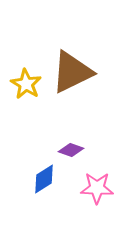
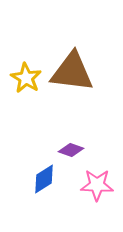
brown triangle: rotated 33 degrees clockwise
yellow star: moved 6 px up
pink star: moved 3 px up
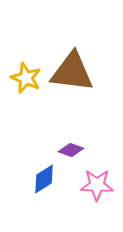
yellow star: rotated 8 degrees counterclockwise
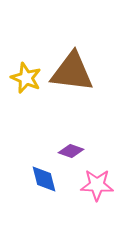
purple diamond: moved 1 px down
blue diamond: rotated 72 degrees counterclockwise
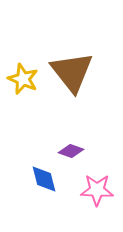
brown triangle: rotated 45 degrees clockwise
yellow star: moved 3 px left, 1 px down
pink star: moved 5 px down
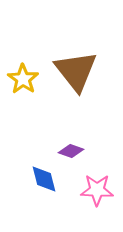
brown triangle: moved 4 px right, 1 px up
yellow star: rotated 12 degrees clockwise
